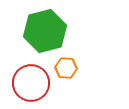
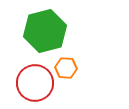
red circle: moved 4 px right
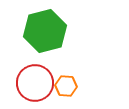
orange hexagon: moved 18 px down
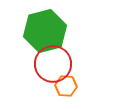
red circle: moved 18 px right, 19 px up
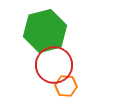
red circle: moved 1 px right, 1 px down
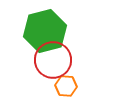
red circle: moved 1 px left, 5 px up
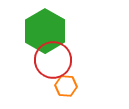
green hexagon: rotated 15 degrees counterclockwise
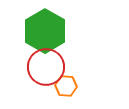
red circle: moved 7 px left, 7 px down
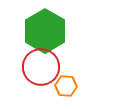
red circle: moved 5 px left
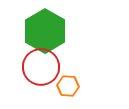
orange hexagon: moved 2 px right
